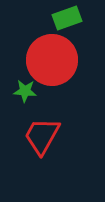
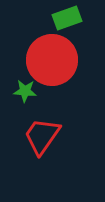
red trapezoid: rotated 6 degrees clockwise
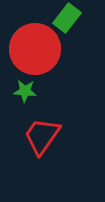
green rectangle: rotated 32 degrees counterclockwise
red circle: moved 17 px left, 11 px up
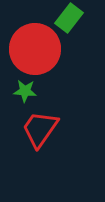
green rectangle: moved 2 px right
red trapezoid: moved 2 px left, 7 px up
